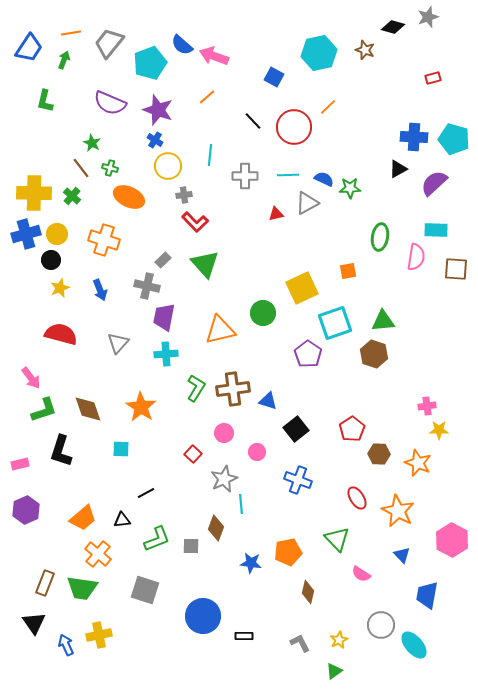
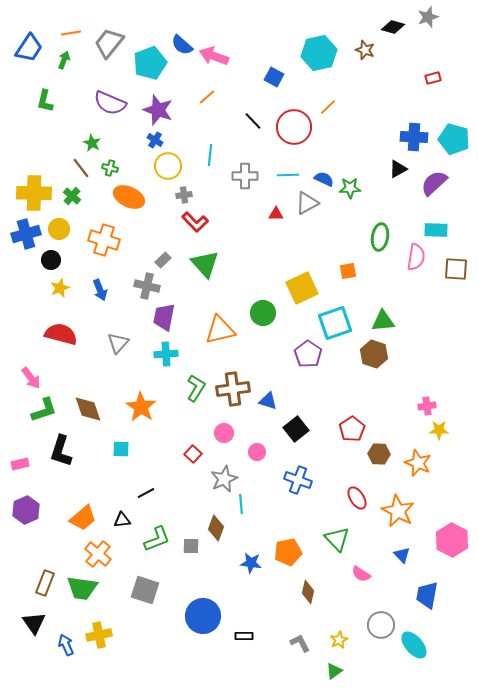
red triangle at (276, 214): rotated 14 degrees clockwise
yellow circle at (57, 234): moved 2 px right, 5 px up
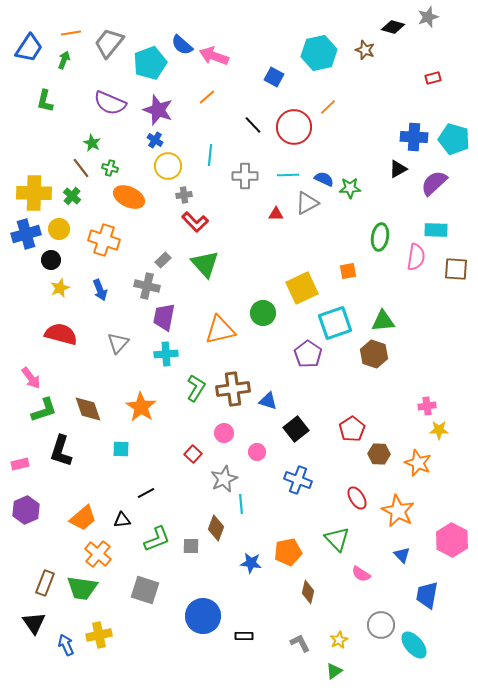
black line at (253, 121): moved 4 px down
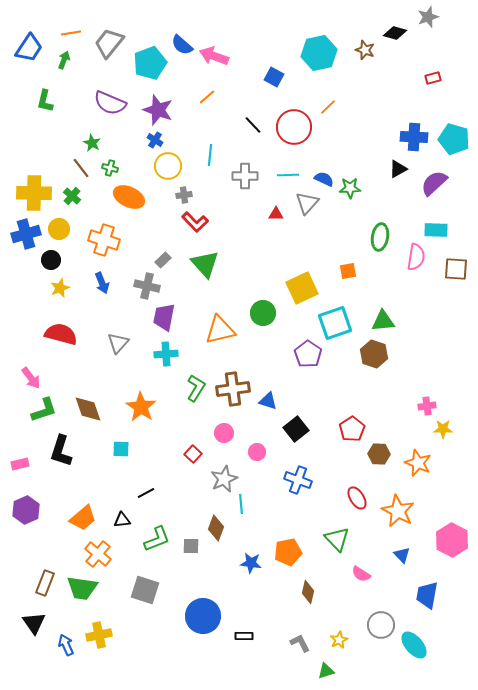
black diamond at (393, 27): moved 2 px right, 6 px down
gray triangle at (307, 203): rotated 20 degrees counterclockwise
blue arrow at (100, 290): moved 2 px right, 7 px up
yellow star at (439, 430): moved 4 px right, 1 px up
green triangle at (334, 671): moved 8 px left; rotated 18 degrees clockwise
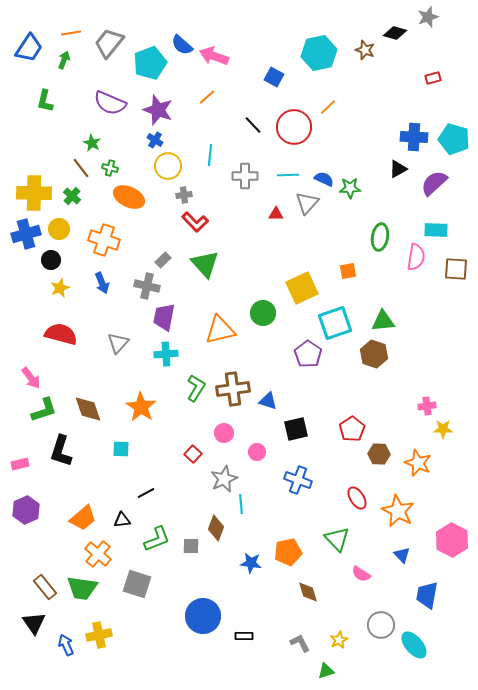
black square at (296, 429): rotated 25 degrees clockwise
brown rectangle at (45, 583): moved 4 px down; rotated 60 degrees counterclockwise
gray square at (145, 590): moved 8 px left, 6 px up
brown diamond at (308, 592): rotated 30 degrees counterclockwise
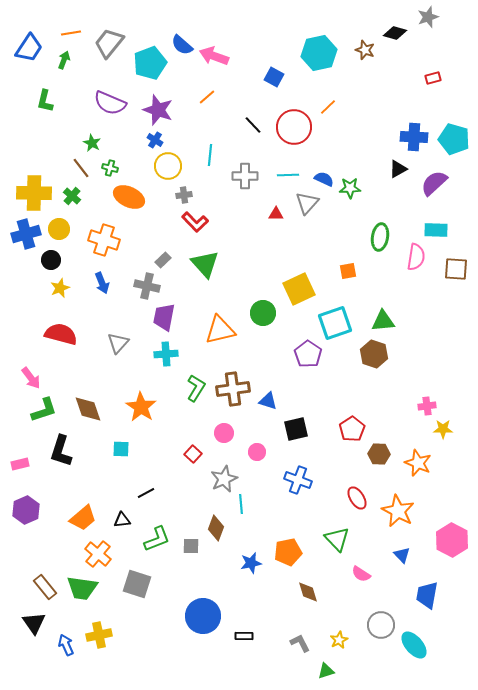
yellow square at (302, 288): moved 3 px left, 1 px down
blue star at (251, 563): rotated 20 degrees counterclockwise
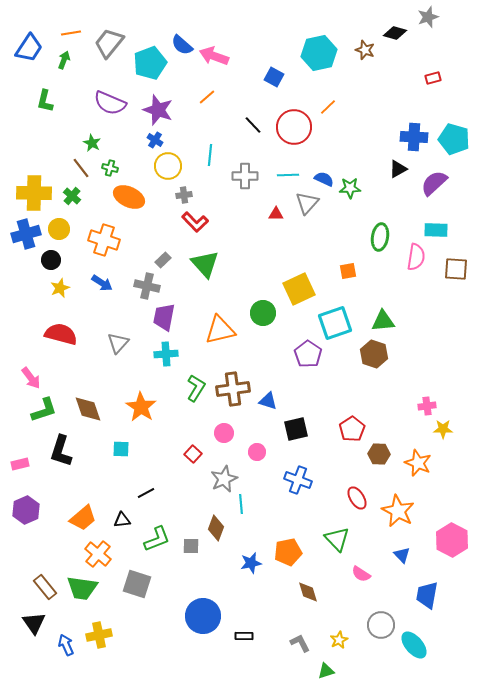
blue arrow at (102, 283): rotated 35 degrees counterclockwise
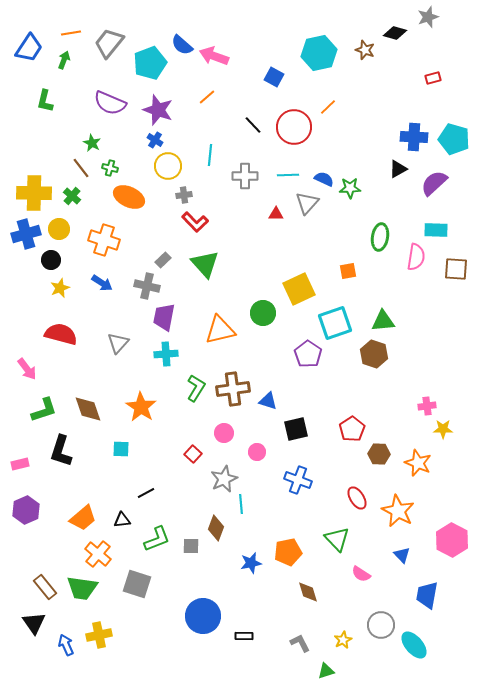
pink arrow at (31, 378): moved 4 px left, 9 px up
yellow star at (339, 640): moved 4 px right
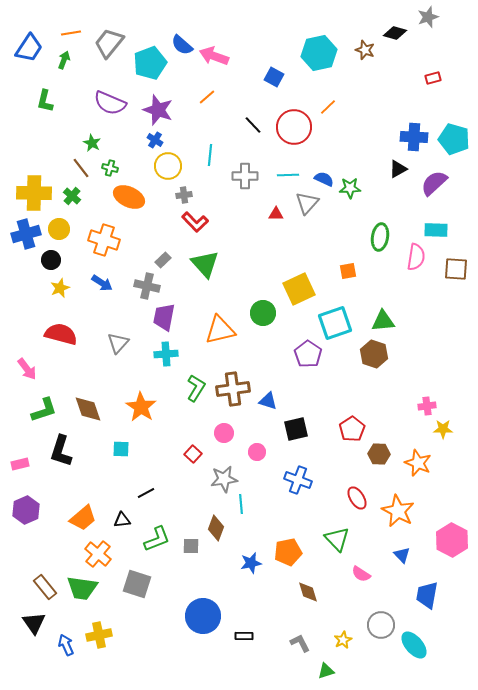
gray star at (224, 479): rotated 16 degrees clockwise
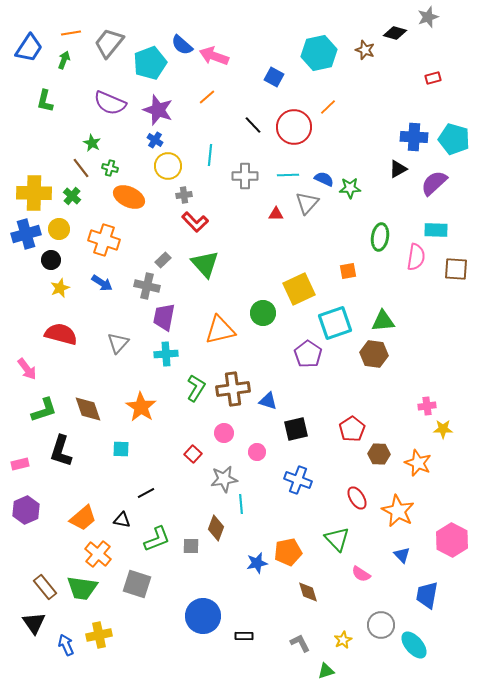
brown hexagon at (374, 354): rotated 12 degrees counterclockwise
black triangle at (122, 520): rotated 18 degrees clockwise
blue star at (251, 563): moved 6 px right
